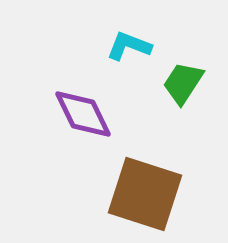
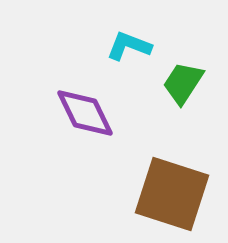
purple diamond: moved 2 px right, 1 px up
brown square: moved 27 px right
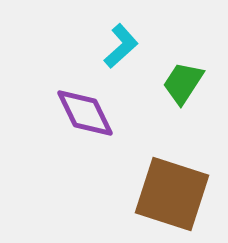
cyan L-shape: moved 8 px left; rotated 117 degrees clockwise
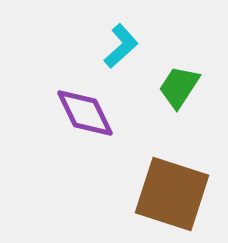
green trapezoid: moved 4 px left, 4 px down
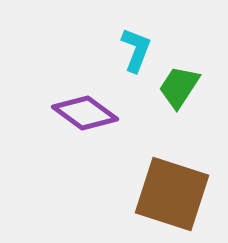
cyan L-shape: moved 15 px right, 4 px down; rotated 27 degrees counterclockwise
purple diamond: rotated 28 degrees counterclockwise
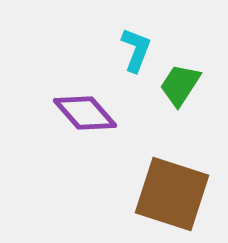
green trapezoid: moved 1 px right, 2 px up
purple diamond: rotated 12 degrees clockwise
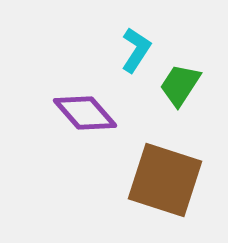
cyan L-shape: rotated 12 degrees clockwise
brown square: moved 7 px left, 14 px up
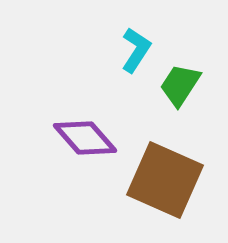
purple diamond: moved 25 px down
brown square: rotated 6 degrees clockwise
